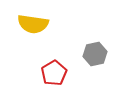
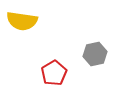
yellow semicircle: moved 11 px left, 3 px up
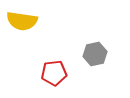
red pentagon: rotated 25 degrees clockwise
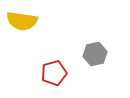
red pentagon: rotated 10 degrees counterclockwise
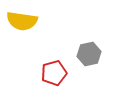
gray hexagon: moved 6 px left
